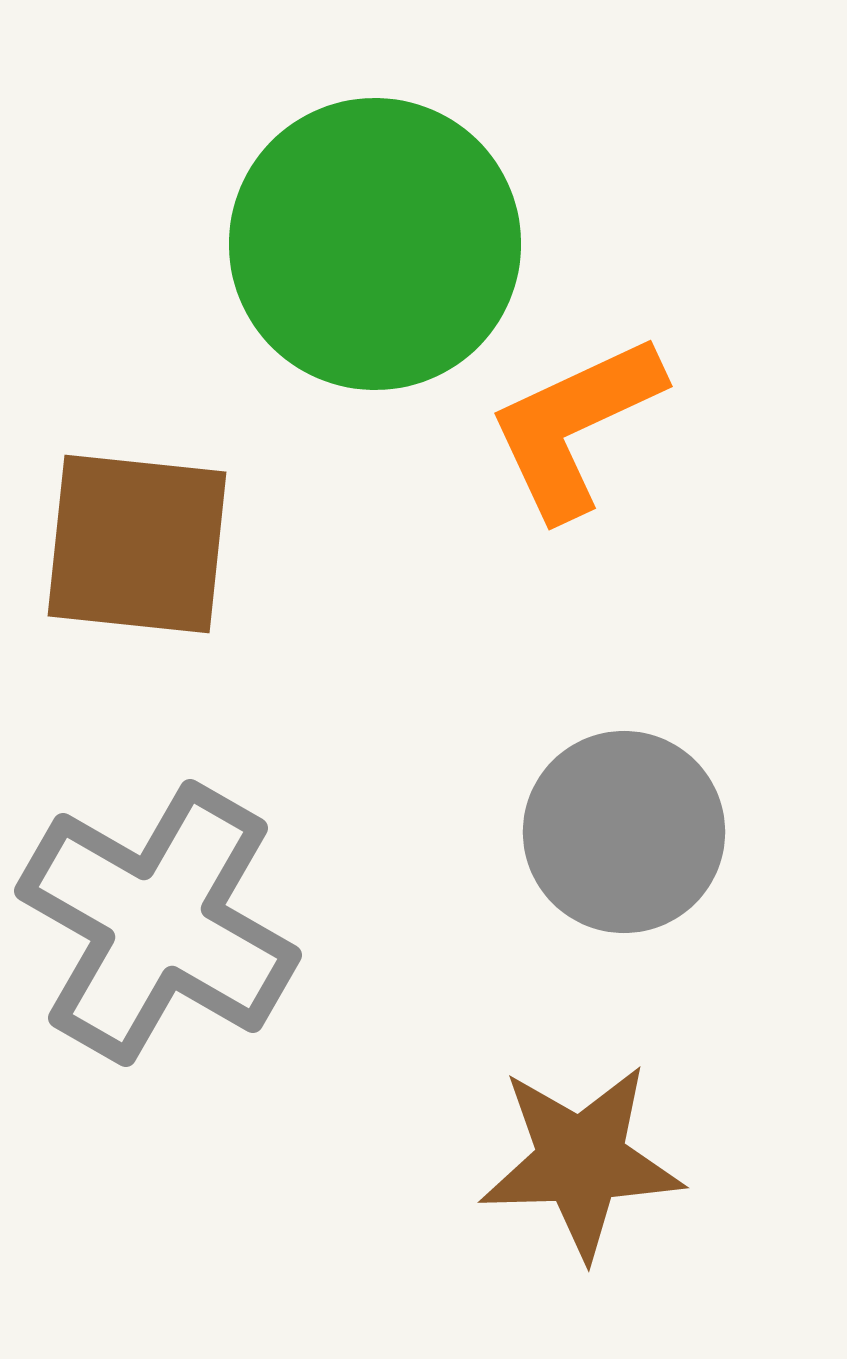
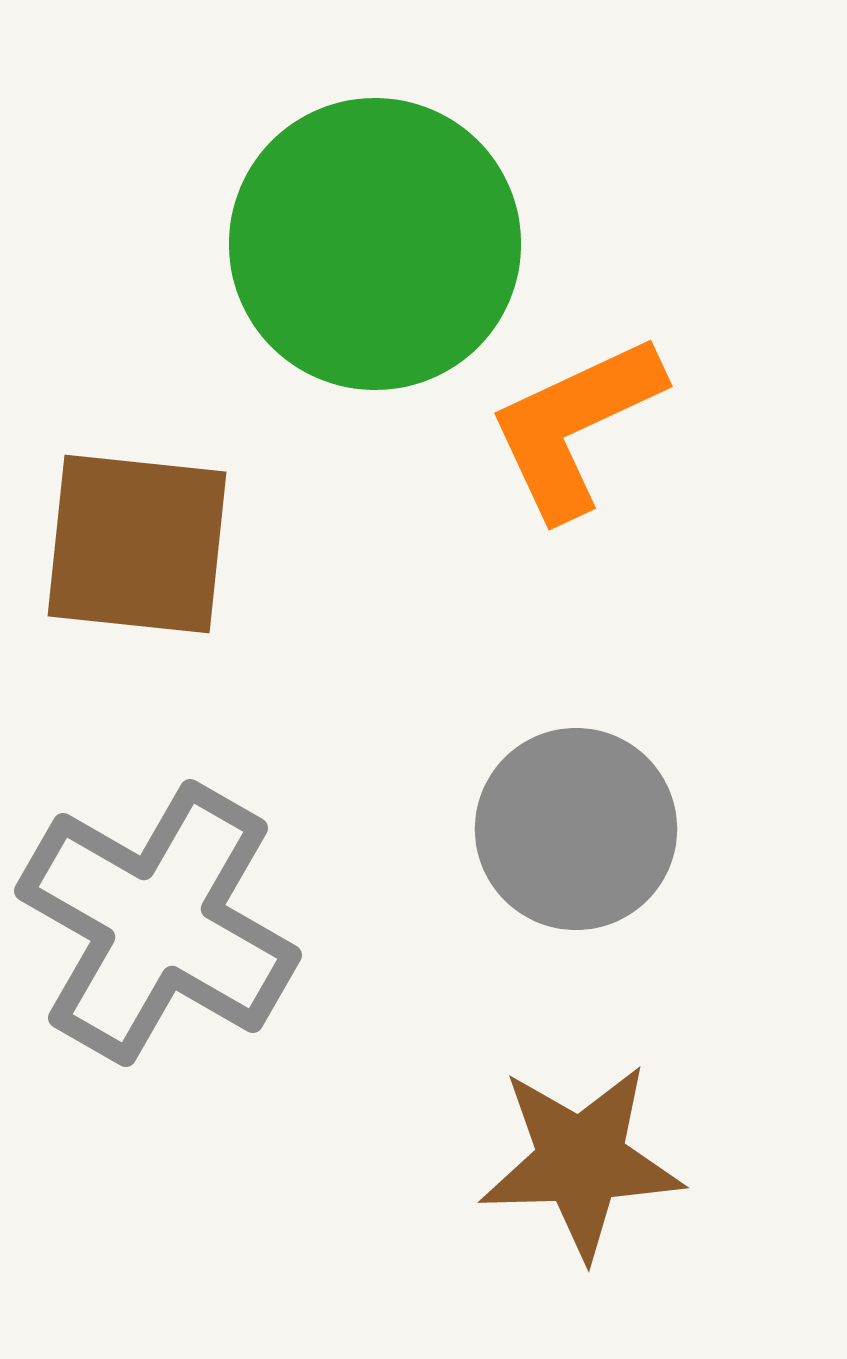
gray circle: moved 48 px left, 3 px up
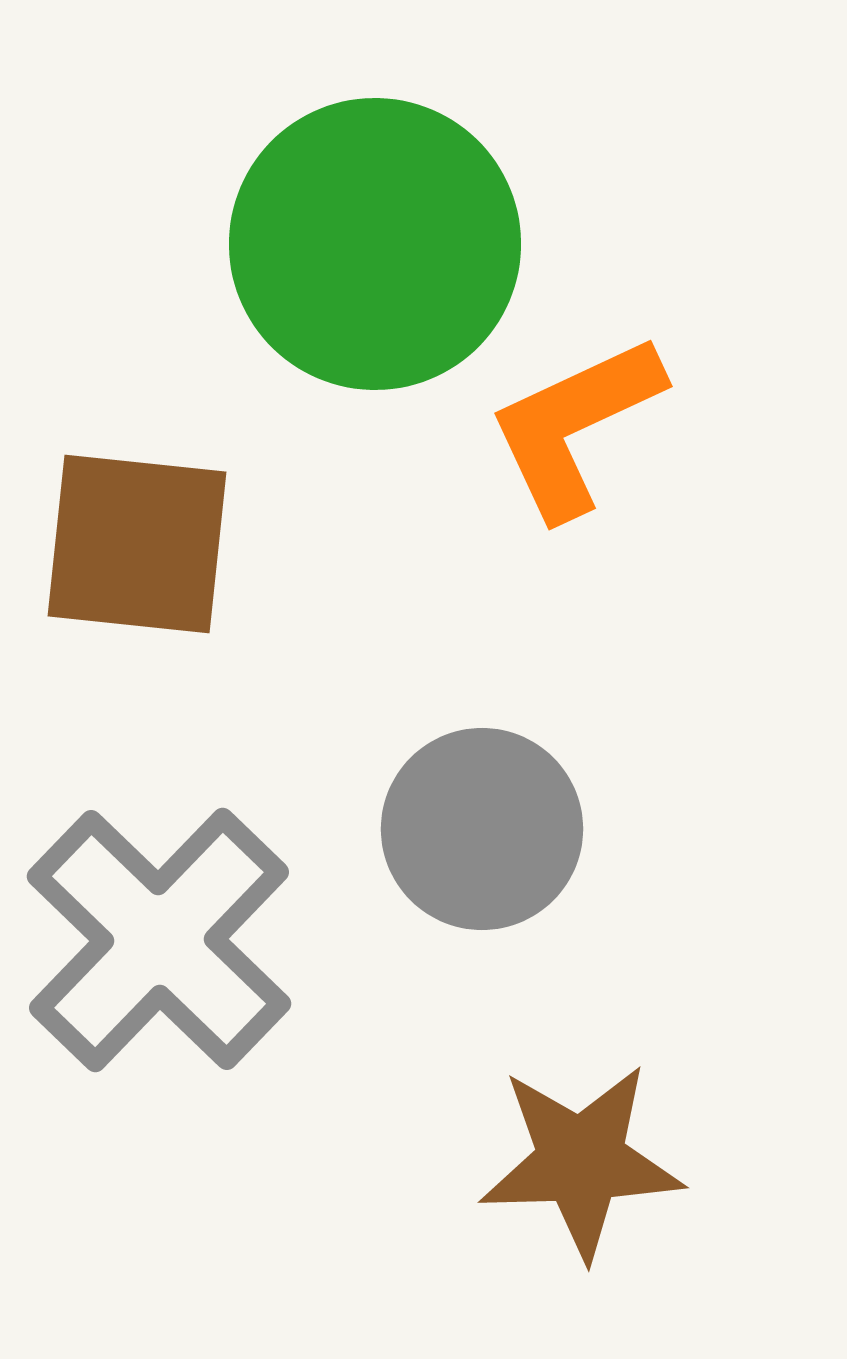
gray circle: moved 94 px left
gray cross: moved 1 px right, 17 px down; rotated 14 degrees clockwise
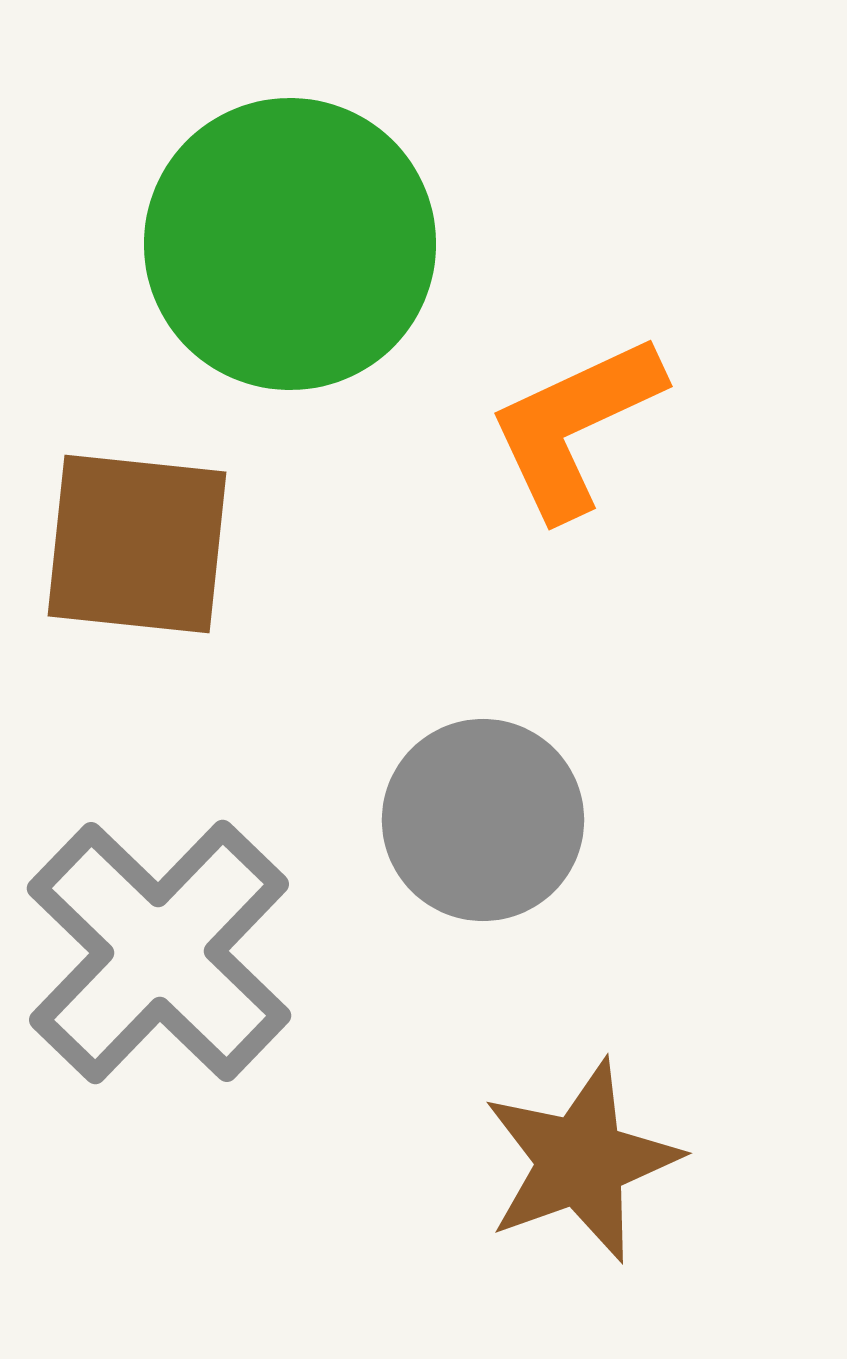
green circle: moved 85 px left
gray circle: moved 1 px right, 9 px up
gray cross: moved 12 px down
brown star: rotated 18 degrees counterclockwise
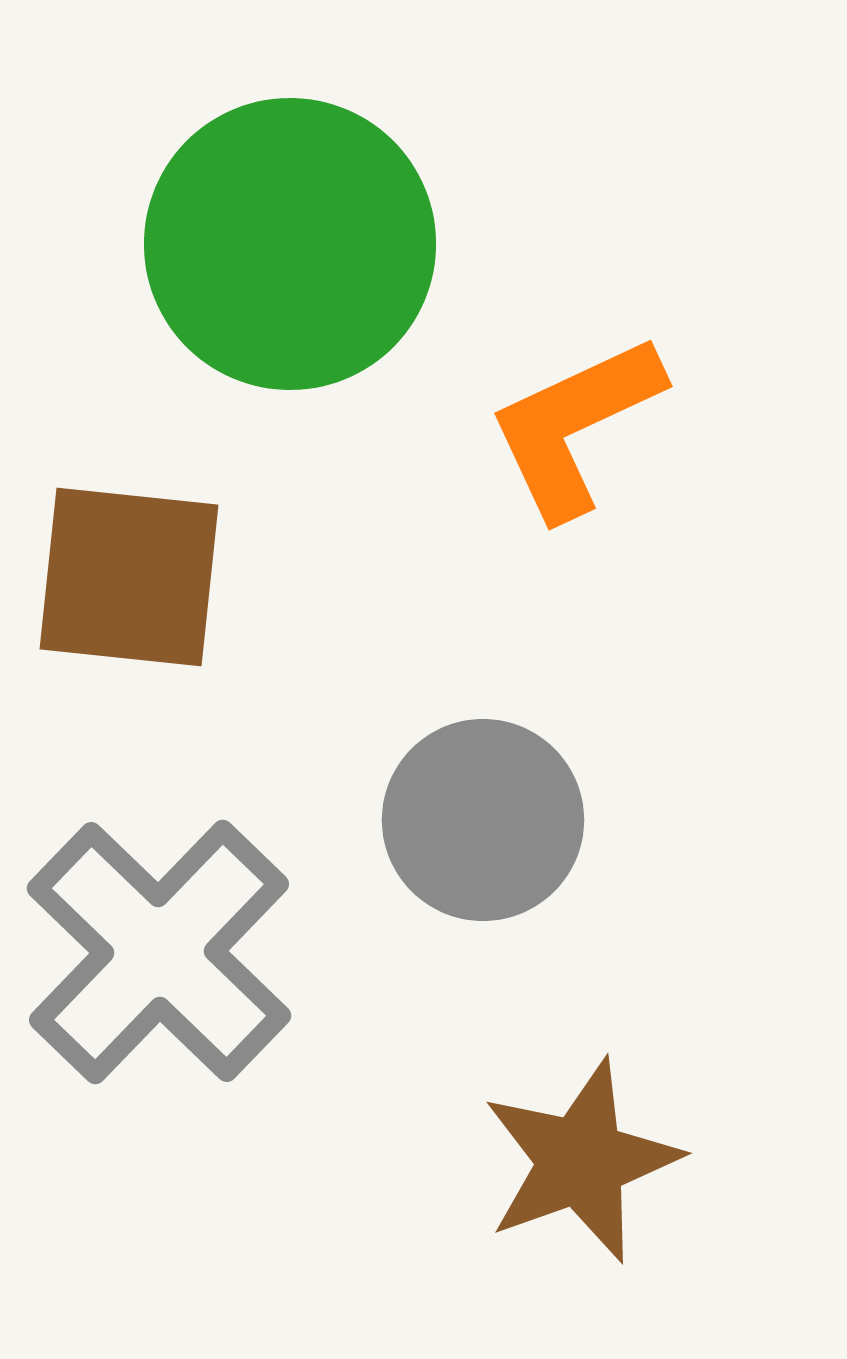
brown square: moved 8 px left, 33 px down
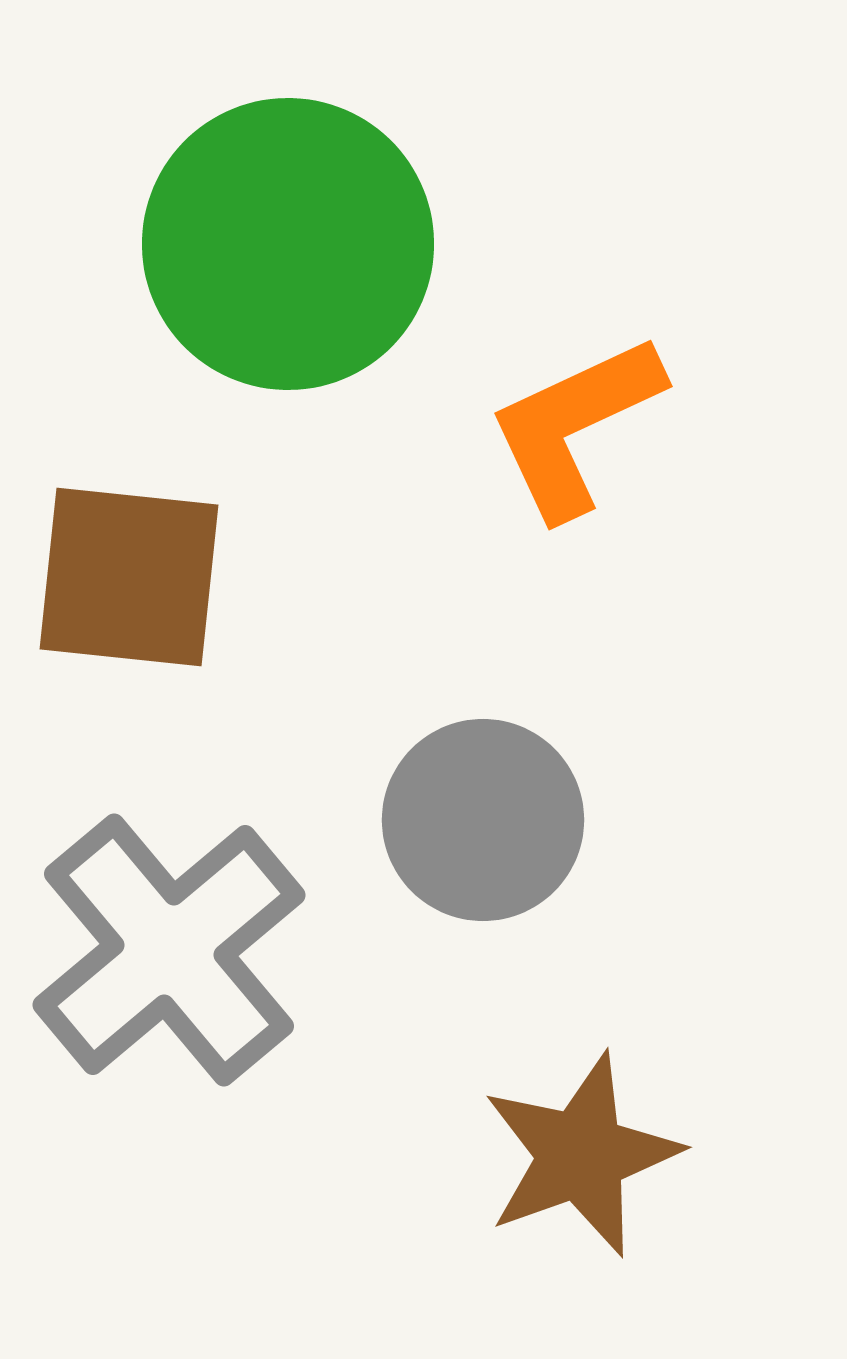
green circle: moved 2 px left
gray cross: moved 10 px right, 2 px up; rotated 6 degrees clockwise
brown star: moved 6 px up
